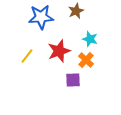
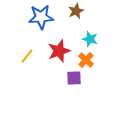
purple square: moved 1 px right, 2 px up
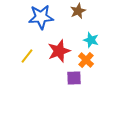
brown star: moved 2 px right
cyan star: moved 1 px right, 1 px down
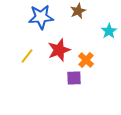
cyan star: moved 18 px right, 9 px up; rotated 21 degrees clockwise
red star: moved 1 px up
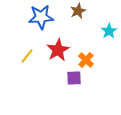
red star: moved 1 px left; rotated 10 degrees counterclockwise
